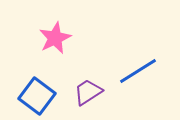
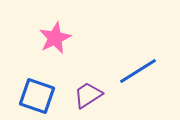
purple trapezoid: moved 3 px down
blue square: rotated 18 degrees counterclockwise
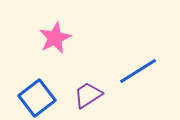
blue square: moved 2 px down; rotated 33 degrees clockwise
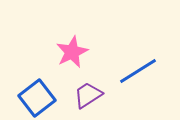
pink star: moved 17 px right, 14 px down
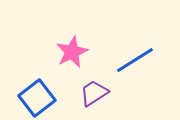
blue line: moved 3 px left, 11 px up
purple trapezoid: moved 6 px right, 2 px up
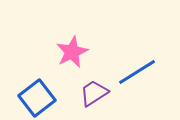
blue line: moved 2 px right, 12 px down
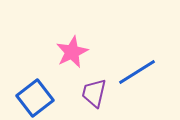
purple trapezoid: rotated 44 degrees counterclockwise
blue square: moved 2 px left
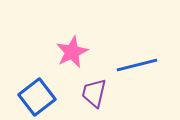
blue line: moved 7 px up; rotated 18 degrees clockwise
blue square: moved 2 px right, 1 px up
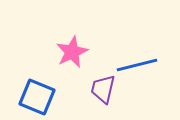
purple trapezoid: moved 9 px right, 4 px up
blue square: rotated 30 degrees counterclockwise
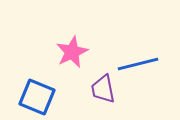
blue line: moved 1 px right, 1 px up
purple trapezoid: rotated 24 degrees counterclockwise
